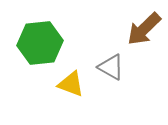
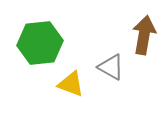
brown arrow: moved 6 px down; rotated 144 degrees clockwise
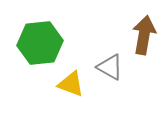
gray triangle: moved 1 px left
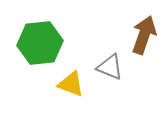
brown arrow: rotated 9 degrees clockwise
gray triangle: rotated 8 degrees counterclockwise
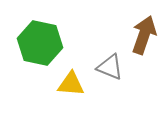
green hexagon: rotated 18 degrees clockwise
yellow triangle: rotated 16 degrees counterclockwise
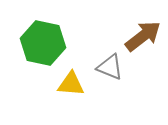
brown arrow: moved 1 px left, 1 px down; rotated 33 degrees clockwise
green hexagon: moved 3 px right
